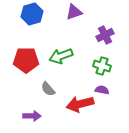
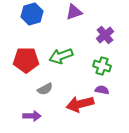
purple cross: rotated 12 degrees counterclockwise
gray semicircle: moved 3 px left; rotated 77 degrees counterclockwise
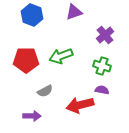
blue hexagon: moved 1 px down; rotated 25 degrees counterclockwise
gray semicircle: moved 2 px down
red arrow: moved 1 px down
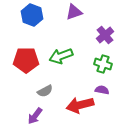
green cross: moved 1 px right, 2 px up
purple arrow: moved 3 px right; rotated 126 degrees clockwise
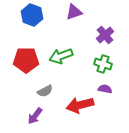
purple semicircle: moved 3 px right, 1 px up
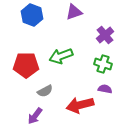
red pentagon: moved 5 px down
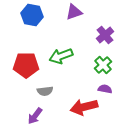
blue hexagon: rotated 10 degrees counterclockwise
green cross: moved 1 px down; rotated 30 degrees clockwise
gray semicircle: rotated 21 degrees clockwise
red arrow: moved 4 px right, 2 px down
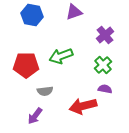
red arrow: moved 1 px left, 1 px up
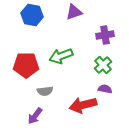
purple cross: rotated 30 degrees clockwise
red arrow: moved 1 px up
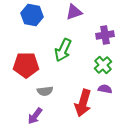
green arrow: moved 2 px right, 6 px up; rotated 45 degrees counterclockwise
red arrow: moved 2 px up; rotated 60 degrees counterclockwise
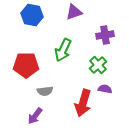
green cross: moved 5 px left
